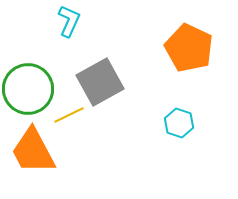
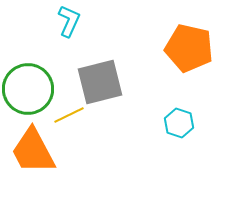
orange pentagon: rotated 12 degrees counterclockwise
gray square: rotated 15 degrees clockwise
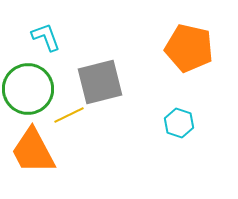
cyan L-shape: moved 23 px left, 16 px down; rotated 44 degrees counterclockwise
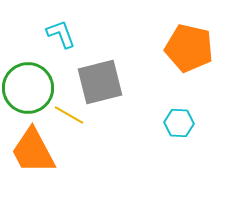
cyan L-shape: moved 15 px right, 3 px up
green circle: moved 1 px up
yellow line: rotated 56 degrees clockwise
cyan hexagon: rotated 16 degrees counterclockwise
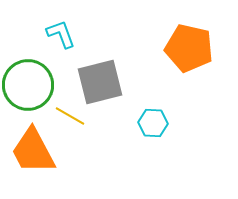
green circle: moved 3 px up
yellow line: moved 1 px right, 1 px down
cyan hexagon: moved 26 px left
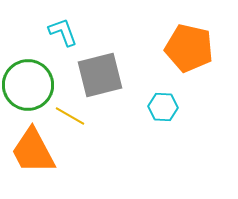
cyan L-shape: moved 2 px right, 2 px up
gray square: moved 7 px up
cyan hexagon: moved 10 px right, 16 px up
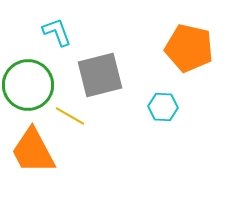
cyan L-shape: moved 6 px left
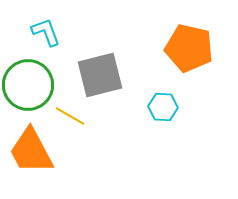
cyan L-shape: moved 11 px left
orange trapezoid: moved 2 px left
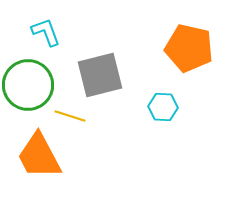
yellow line: rotated 12 degrees counterclockwise
orange trapezoid: moved 8 px right, 5 px down
